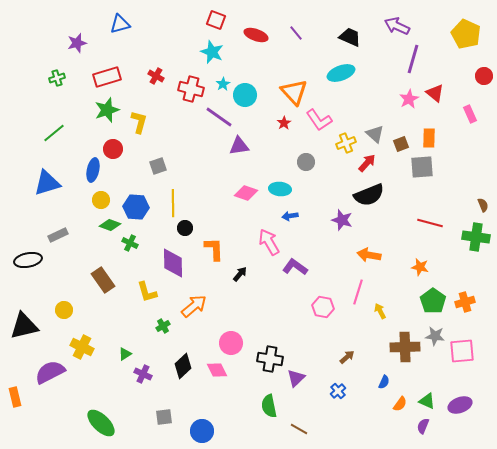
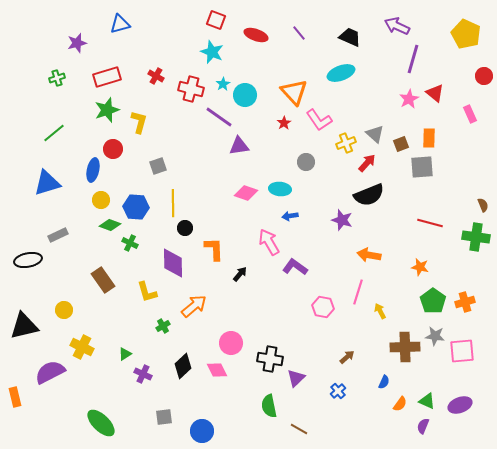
purple line at (296, 33): moved 3 px right
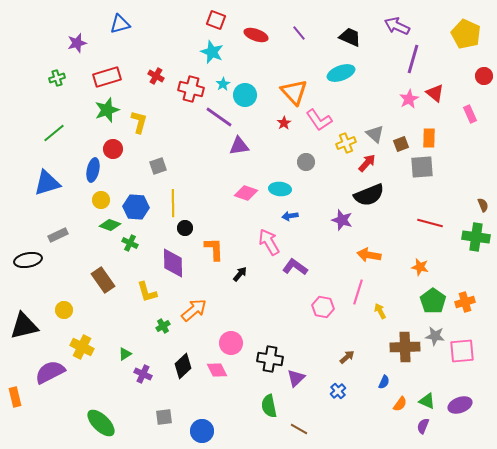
orange arrow at (194, 306): moved 4 px down
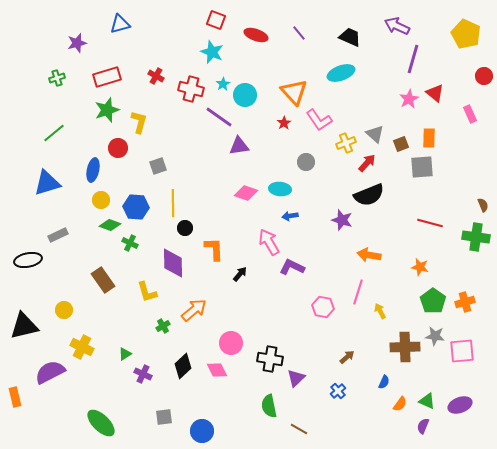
red circle at (113, 149): moved 5 px right, 1 px up
purple L-shape at (295, 267): moved 3 px left; rotated 10 degrees counterclockwise
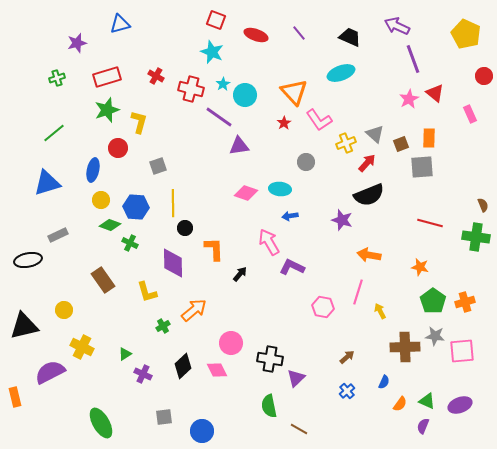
purple line at (413, 59): rotated 36 degrees counterclockwise
blue cross at (338, 391): moved 9 px right
green ellipse at (101, 423): rotated 16 degrees clockwise
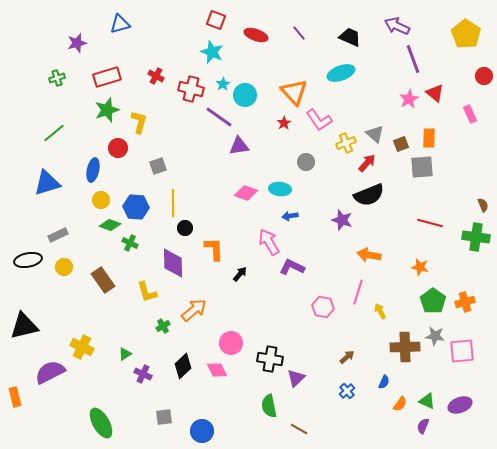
yellow pentagon at (466, 34): rotated 8 degrees clockwise
yellow circle at (64, 310): moved 43 px up
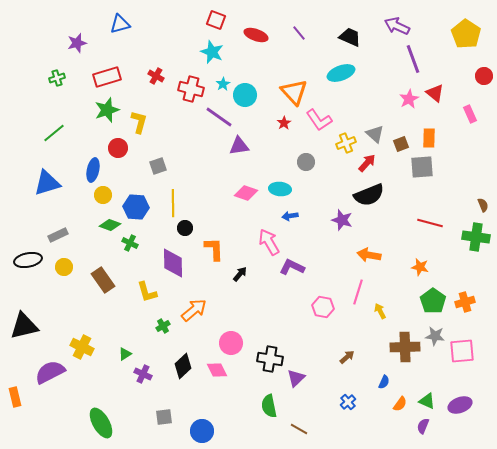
yellow circle at (101, 200): moved 2 px right, 5 px up
blue cross at (347, 391): moved 1 px right, 11 px down
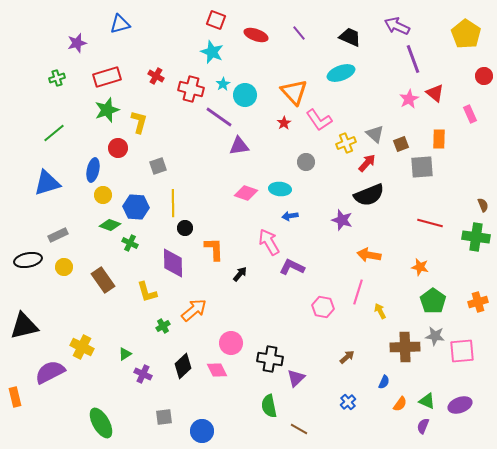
orange rectangle at (429, 138): moved 10 px right, 1 px down
orange cross at (465, 302): moved 13 px right
